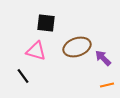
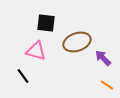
brown ellipse: moved 5 px up
orange line: rotated 48 degrees clockwise
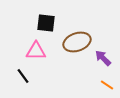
pink triangle: rotated 15 degrees counterclockwise
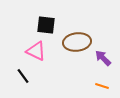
black square: moved 2 px down
brown ellipse: rotated 12 degrees clockwise
pink triangle: rotated 25 degrees clockwise
orange line: moved 5 px left, 1 px down; rotated 16 degrees counterclockwise
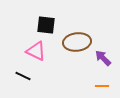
black line: rotated 28 degrees counterclockwise
orange line: rotated 16 degrees counterclockwise
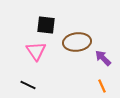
pink triangle: rotated 30 degrees clockwise
black line: moved 5 px right, 9 px down
orange line: rotated 64 degrees clockwise
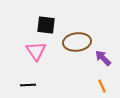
black line: rotated 28 degrees counterclockwise
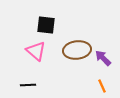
brown ellipse: moved 8 px down
pink triangle: rotated 15 degrees counterclockwise
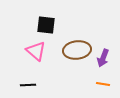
purple arrow: rotated 114 degrees counterclockwise
orange line: moved 1 px right, 2 px up; rotated 56 degrees counterclockwise
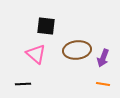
black square: moved 1 px down
pink triangle: moved 3 px down
black line: moved 5 px left, 1 px up
